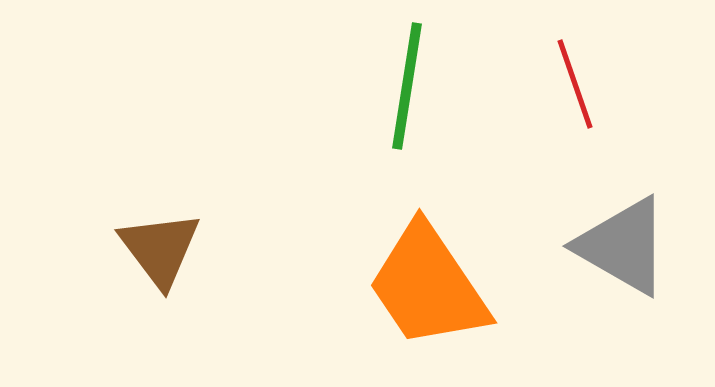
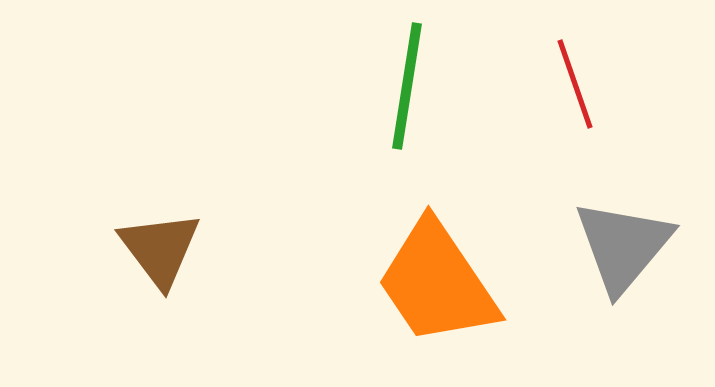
gray triangle: rotated 40 degrees clockwise
orange trapezoid: moved 9 px right, 3 px up
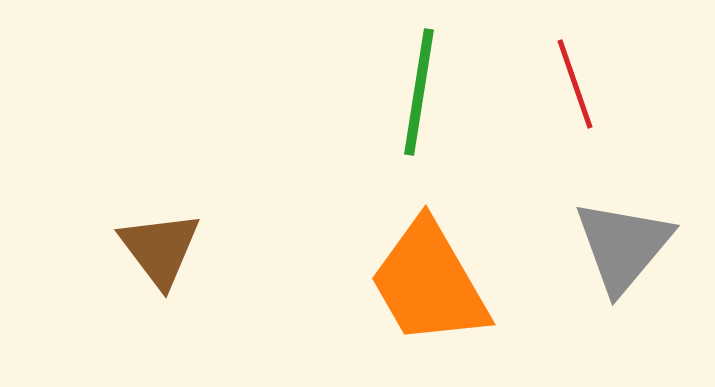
green line: moved 12 px right, 6 px down
orange trapezoid: moved 8 px left; rotated 4 degrees clockwise
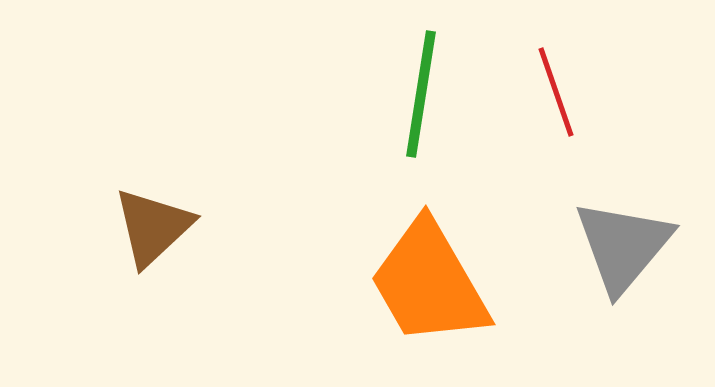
red line: moved 19 px left, 8 px down
green line: moved 2 px right, 2 px down
brown triangle: moved 7 px left, 22 px up; rotated 24 degrees clockwise
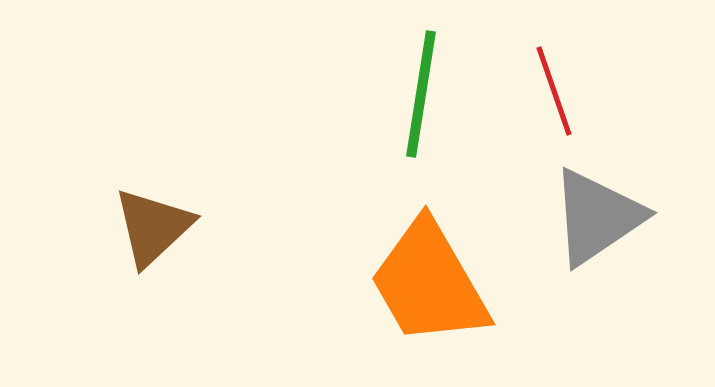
red line: moved 2 px left, 1 px up
gray triangle: moved 26 px left, 29 px up; rotated 16 degrees clockwise
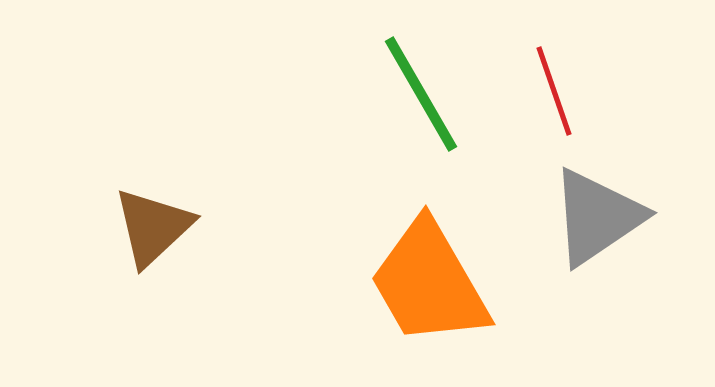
green line: rotated 39 degrees counterclockwise
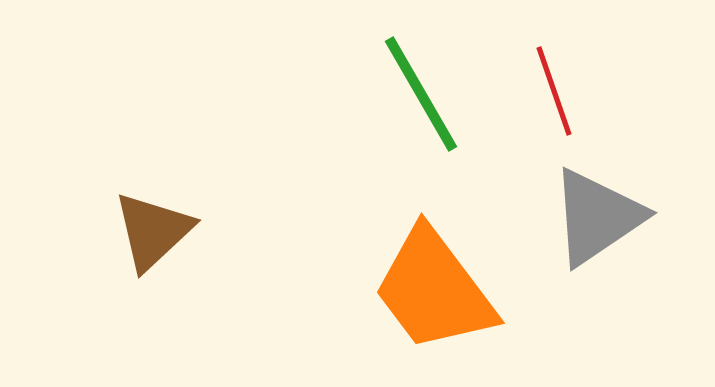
brown triangle: moved 4 px down
orange trapezoid: moved 5 px right, 7 px down; rotated 7 degrees counterclockwise
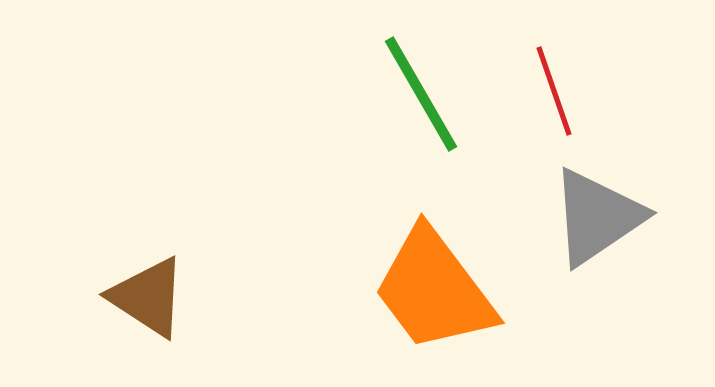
brown triangle: moved 5 px left, 66 px down; rotated 44 degrees counterclockwise
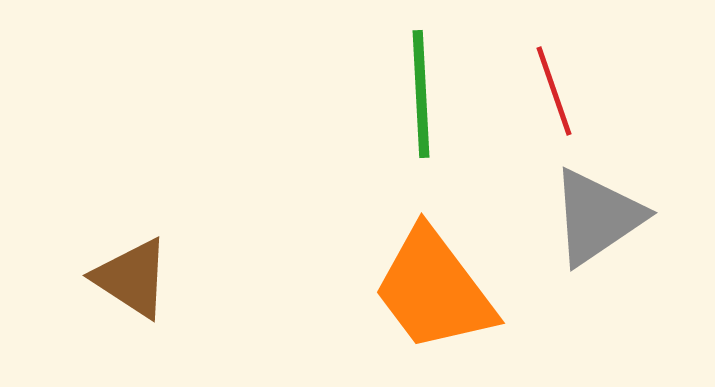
green line: rotated 27 degrees clockwise
brown triangle: moved 16 px left, 19 px up
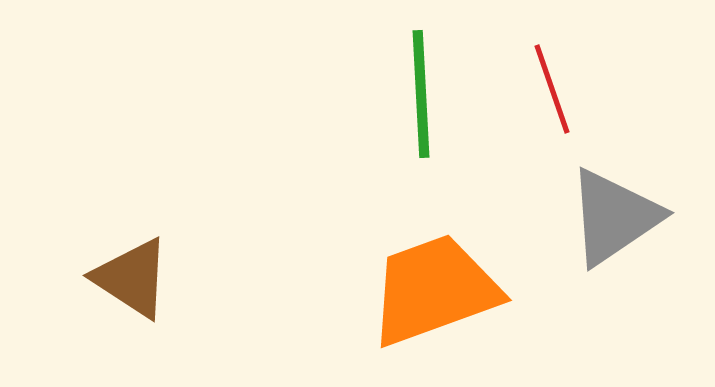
red line: moved 2 px left, 2 px up
gray triangle: moved 17 px right
orange trapezoid: rotated 107 degrees clockwise
